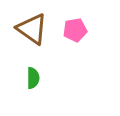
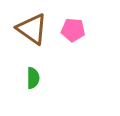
pink pentagon: moved 2 px left; rotated 15 degrees clockwise
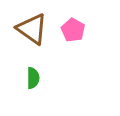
pink pentagon: rotated 25 degrees clockwise
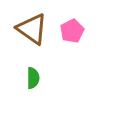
pink pentagon: moved 1 px left, 1 px down; rotated 15 degrees clockwise
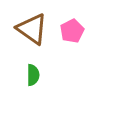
green semicircle: moved 3 px up
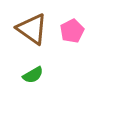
green semicircle: rotated 60 degrees clockwise
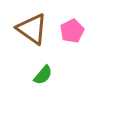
green semicircle: moved 10 px right; rotated 20 degrees counterclockwise
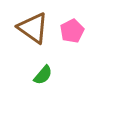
brown triangle: moved 1 px right, 1 px up
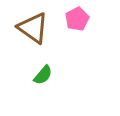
pink pentagon: moved 5 px right, 12 px up
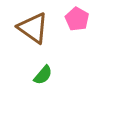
pink pentagon: rotated 15 degrees counterclockwise
